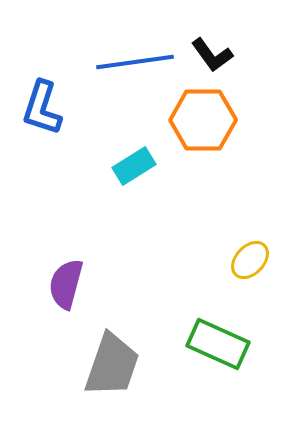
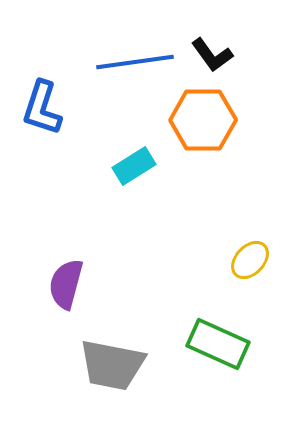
gray trapezoid: rotated 82 degrees clockwise
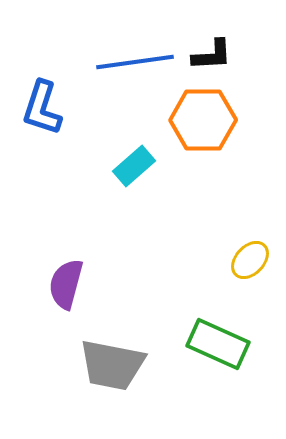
black L-shape: rotated 57 degrees counterclockwise
cyan rectangle: rotated 9 degrees counterclockwise
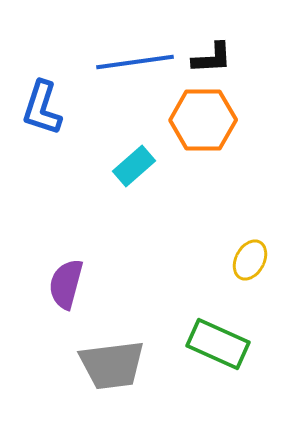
black L-shape: moved 3 px down
yellow ellipse: rotated 15 degrees counterclockwise
gray trapezoid: rotated 18 degrees counterclockwise
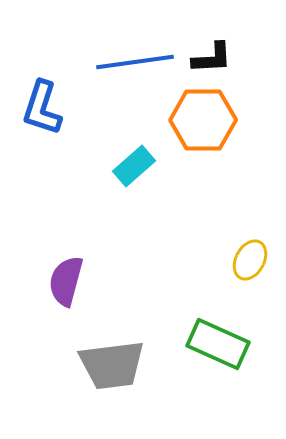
purple semicircle: moved 3 px up
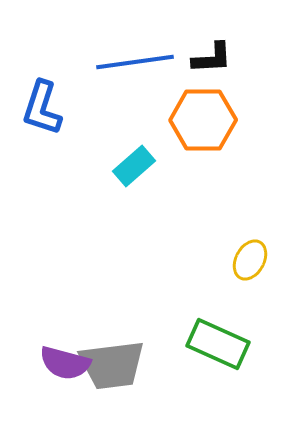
purple semicircle: moved 1 px left, 82 px down; rotated 90 degrees counterclockwise
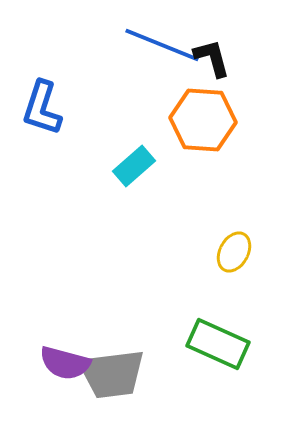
black L-shape: rotated 102 degrees counterclockwise
blue line: moved 27 px right, 17 px up; rotated 30 degrees clockwise
orange hexagon: rotated 4 degrees clockwise
yellow ellipse: moved 16 px left, 8 px up
gray trapezoid: moved 9 px down
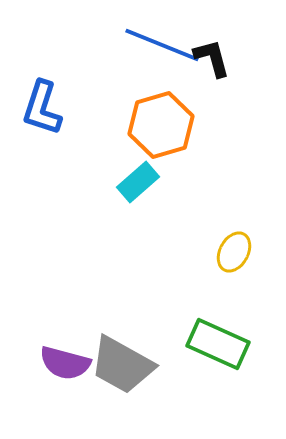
orange hexagon: moved 42 px left, 5 px down; rotated 20 degrees counterclockwise
cyan rectangle: moved 4 px right, 16 px down
gray trapezoid: moved 10 px right, 9 px up; rotated 36 degrees clockwise
